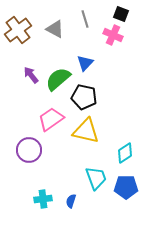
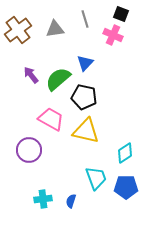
gray triangle: rotated 36 degrees counterclockwise
pink trapezoid: rotated 64 degrees clockwise
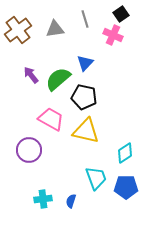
black square: rotated 35 degrees clockwise
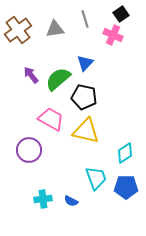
blue semicircle: rotated 80 degrees counterclockwise
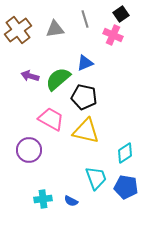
blue triangle: rotated 24 degrees clockwise
purple arrow: moved 1 px left, 1 px down; rotated 36 degrees counterclockwise
blue pentagon: rotated 10 degrees clockwise
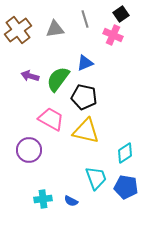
green semicircle: rotated 12 degrees counterclockwise
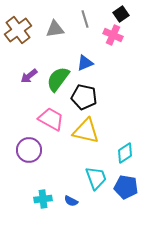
purple arrow: moved 1 px left; rotated 54 degrees counterclockwise
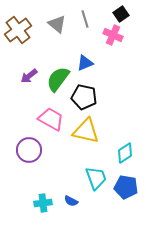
gray triangle: moved 2 px right, 5 px up; rotated 48 degrees clockwise
cyan cross: moved 4 px down
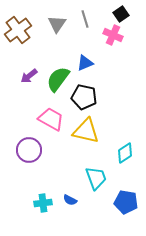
gray triangle: rotated 24 degrees clockwise
blue pentagon: moved 15 px down
blue semicircle: moved 1 px left, 1 px up
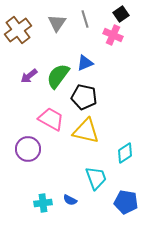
gray triangle: moved 1 px up
green semicircle: moved 3 px up
purple circle: moved 1 px left, 1 px up
